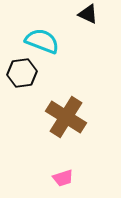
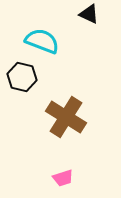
black triangle: moved 1 px right
black hexagon: moved 4 px down; rotated 20 degrees clockwise
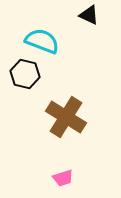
black triangle: moved 1 px down
black hexagon: moved 3 px right, 3 px up
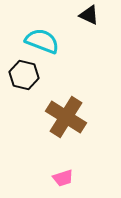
black hexagon: moved 1 px left, 1 px down
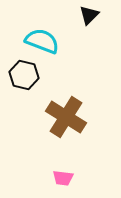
black triangle: rotated 50 degrees clockwise
pink trapezoid: rotated 25 degrees clockwise
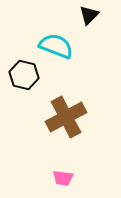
cyan semicircle: moved 14 px right, 5 px down
brown cross: rotated 30 degrees clockwise
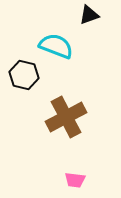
black triangle: rotated 25 degrees clockwise
pink trapezoid: moved 12 px right, 2 px down
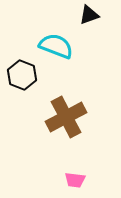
black hexagon: moved 2 px left; rotated 8 degrees clockwise
